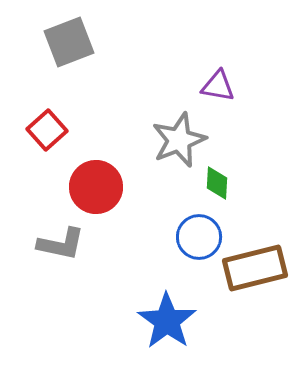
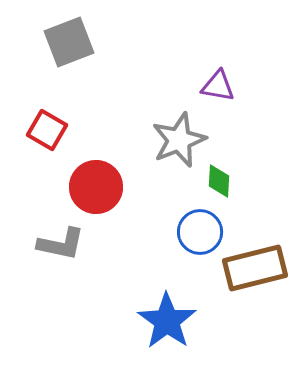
red square: rotated 18 degrees counterclockwise
green diamond: moved 2 px right, 2 px up
blue circle: moved 1 px right, 5 px up
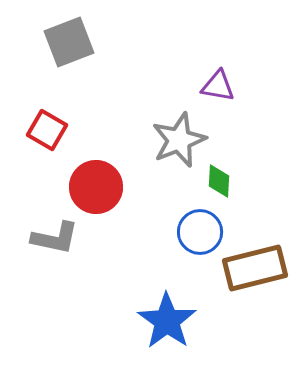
gray L-shape: moved 6 px left, 6 px up
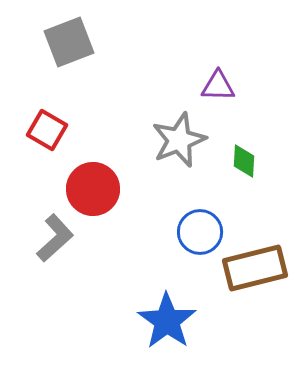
purple triangle: rotated 9 degrees counterclockwise
green diamond: moved 25 px right, 20 px up
red circle: moved 3 px left, 2 px down
gray L-shape: rotated 54 degrees counterclockwise
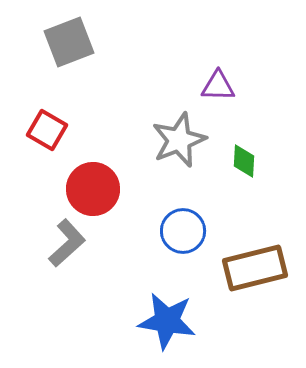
blue circle: moved 17 px left, 1 px up
gray L-shape: moved 12 px right, 5 px down
blue star: rotated 26 degrees counterclockwise
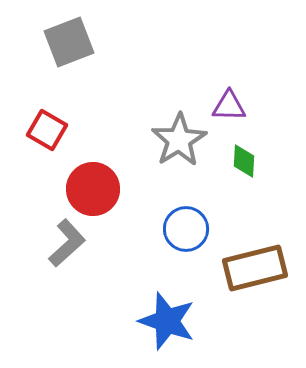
purple triangle: moved 11 px right, 20 px down
gray star: rotated 10 degrees counterclockwise
blue circle: moved 3 px right, 2 px up
blue star: rotated 10 degrees clockwise
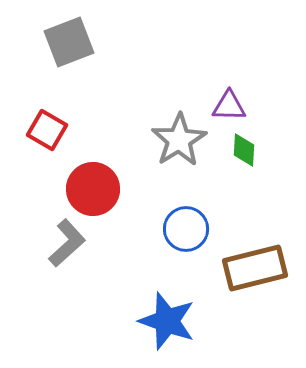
green diamond: moved 11 px up
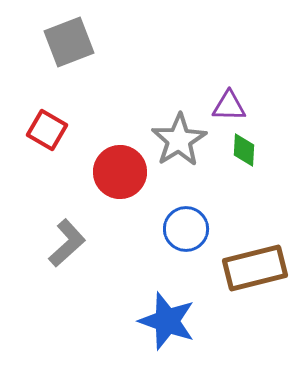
red circle: moved 27 px right, 17 px up
